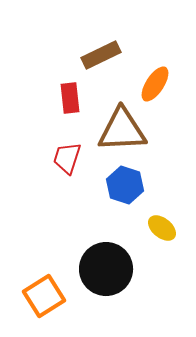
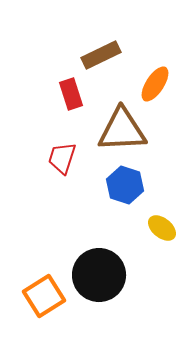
red rectangle: moved 1 px right, 4 px up; rotated 12 degrees counterclockwise
red trapezoid: moved 5 px left
black circle: moved 7 px left, 6 px down
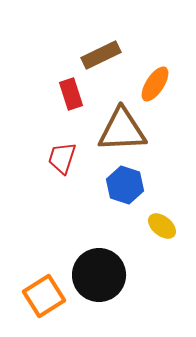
yellow ellipse: moved 2 px up
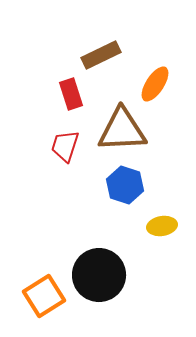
red trapezoid: moved 3 px right, 12 px up
yellow ellipse: rotated 48 degrees counterclockwise
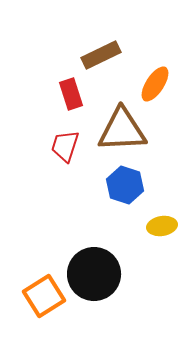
black circle: moved 5 px left, 1 px up
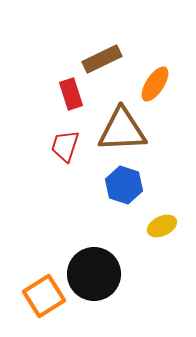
brown rectangle: moved 1 px right, 4 px down
blue hexagon: moved 1 px left
yellow ellipse: rotated 16 degrees counterclockwise
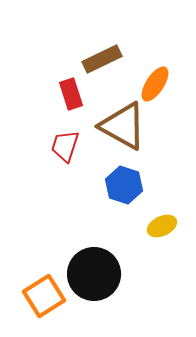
brown triangle: moved 1 px right, 4 px up; rotated 32 degrees clockwise
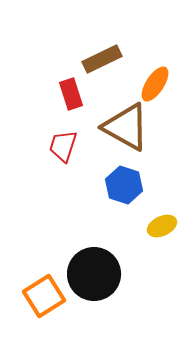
brown triangle: moved 3 px right, 1 px down
red trapezoid: moved 2 px left
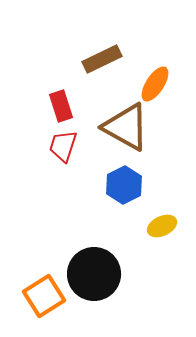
red rectangle: moved 10 px left, 12 px down
blue hexagon: rotated 15 degrees clockwise
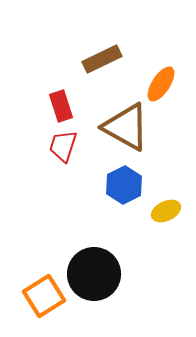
orange ellipse: moved 6 px right
yellow ellipse: moved 4 px right, 15 px up
